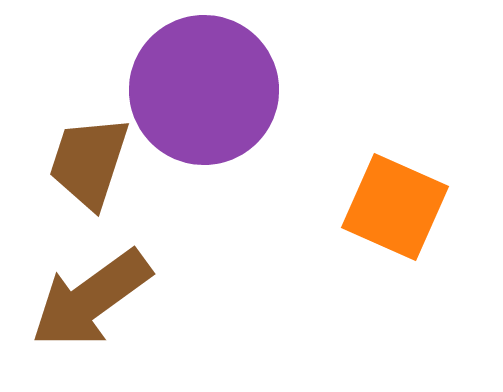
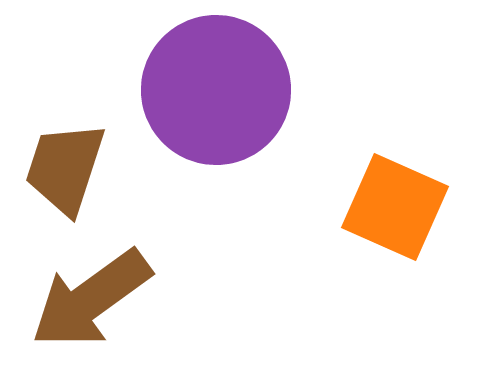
purple circle: moved 12 px right
brown trapezoid: moved 24 px left, 6 px down
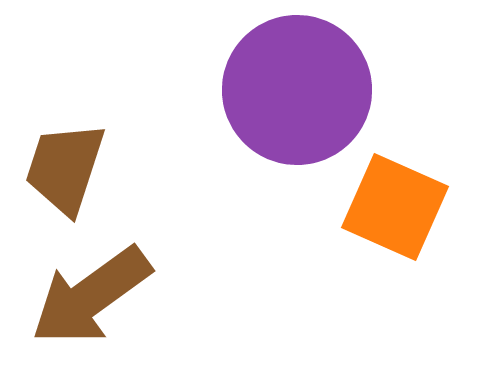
purple circle: moved 81 px right
brown arrow: moved 3 px up
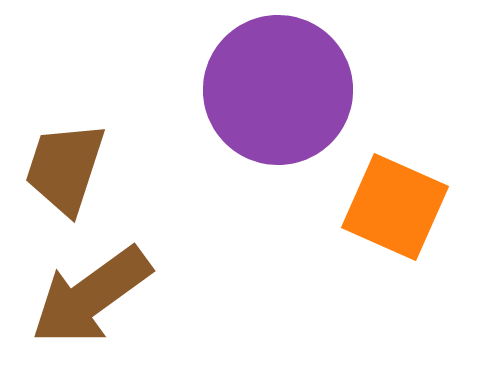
purple circle: moved 19 px left
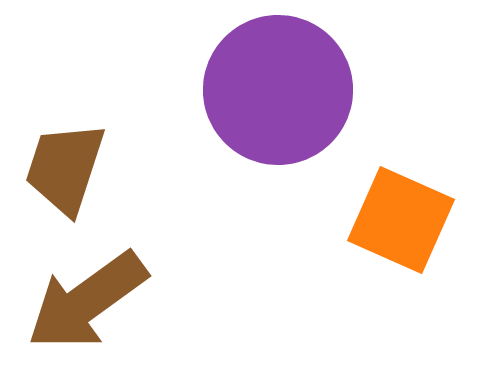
orange square: moved 6 px right, 13 px down
brown arrow: moved 4 px left, 5 px down
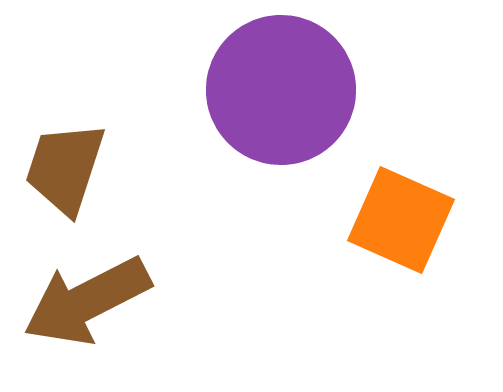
purple circle: moved 3 px right
brown arrow: rotated 9 degrees clockwise
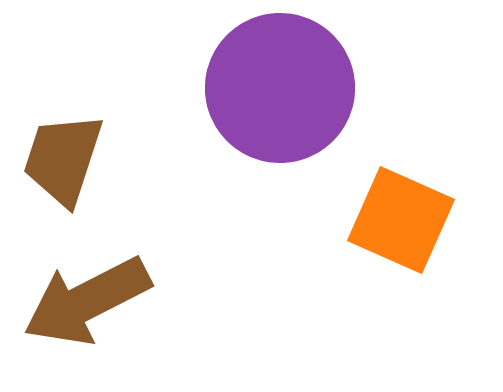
purple circle: moved 1 px left, 2 px up
brown trapezoid: moved 2 px left, 9 px up
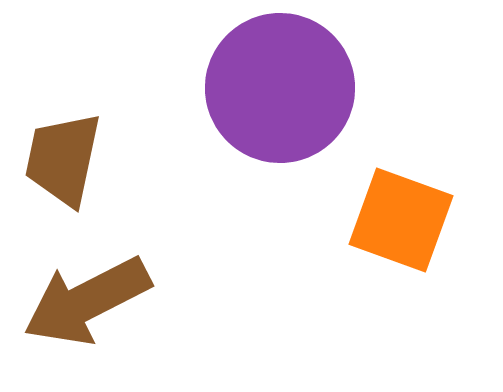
brown trapezoid: rotated 6 degrees counterclockwise
orange square: rotated 4 degrees counterclockwise
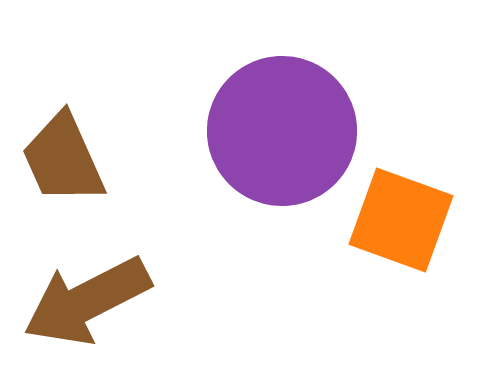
purple circle: moved 2 px right, 43 px down
brown trapezoid: rotated 36 degrees counterclockwise
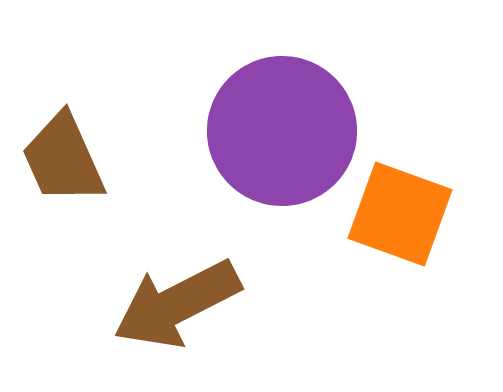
orange square: moved 1 px left, 6 px up
brown arrow: moved 90 px right, 3 px down
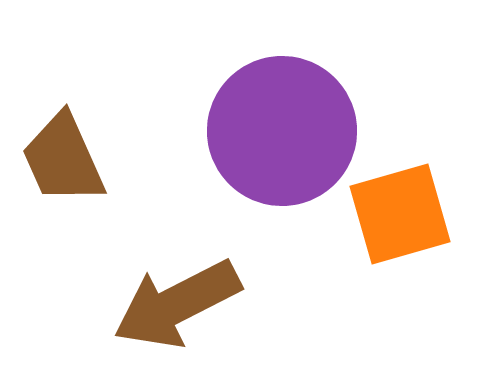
orange square: rotated 36 degrees counterclockwise
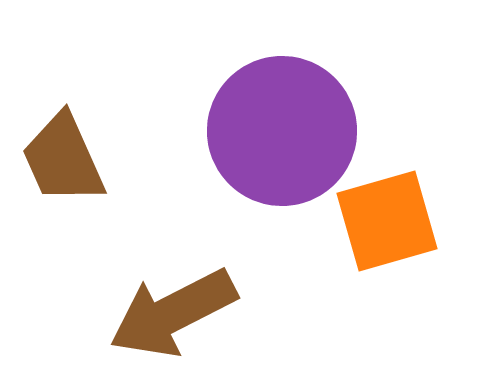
orange square: moved 13 px left, 7 px down
brown arrow: moved 4 px left, 9 px down
